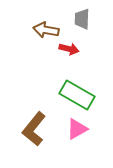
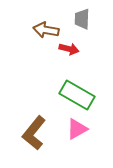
brown L-shape: moved 4 px down
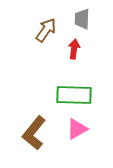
brown arrow: rotated 115 degrees clockwise
red arrow: moved 5 px right; rotated 96 degrees counterclockwise
green rectangle: moved 3 px left; rotated 28 degrees counterclockwise
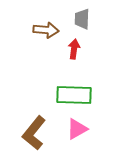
brown arrow: rotated 60 degrees clockwise
